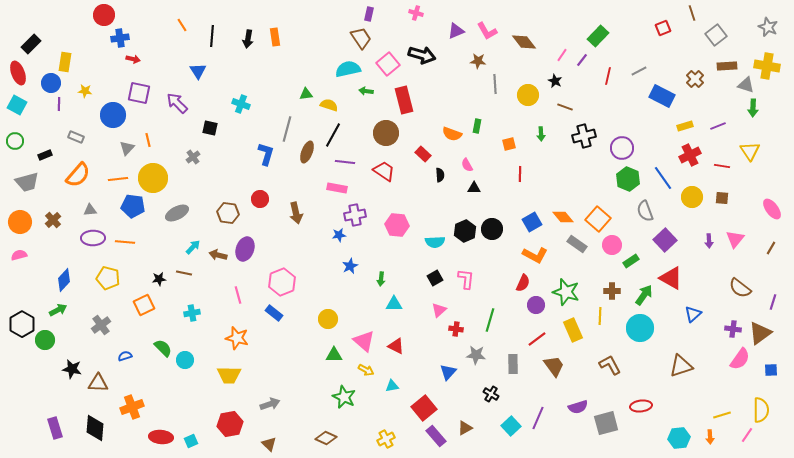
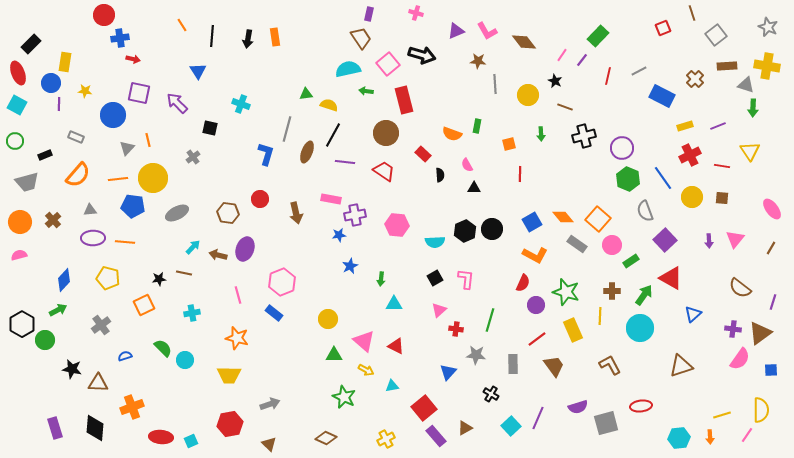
pink rectangle at (337, 188): moved 6 px left, 11 px down
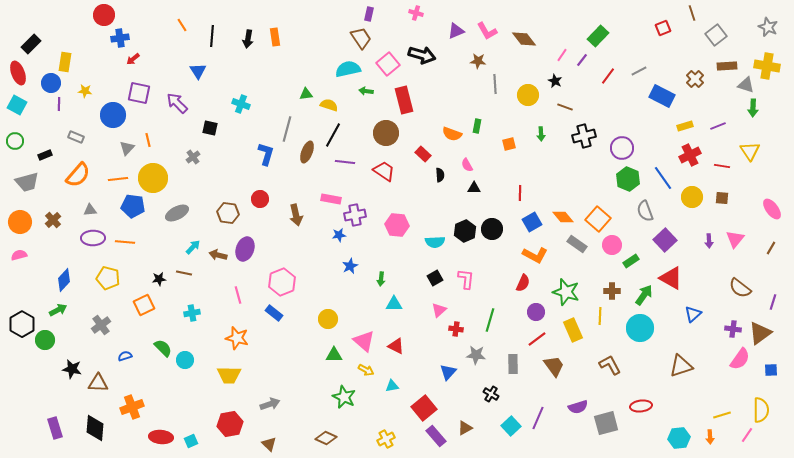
brown diamond at (524, 42): moved 3 px up
red arrow at (133, 59): rotated 128 degrees clockwise
red line at (608, 76): rotated 24 degrees clockwise
red line at (520, 174): moved 19 px down
brown arrow at (296, 213): moved 2 px down
purple circle at (536, 305): moved 7 px down
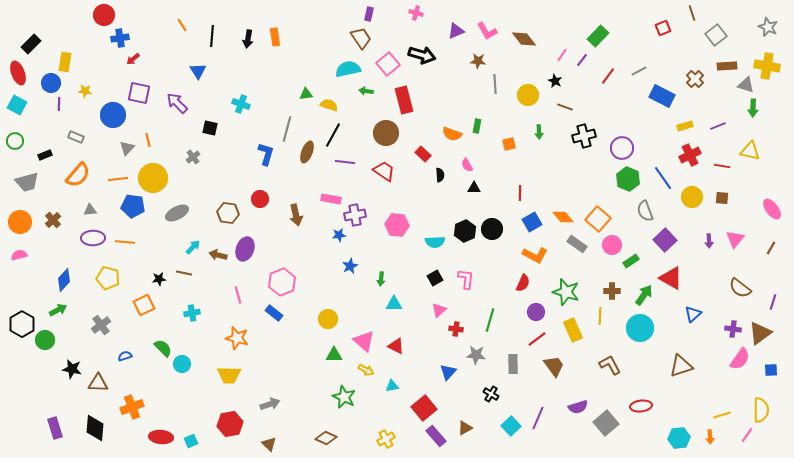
green arrow at (541, 134): moved 2 px left, 2 px up
yellow triangle at (750, 151): rotated 45 degrees counterclockwise
cyan circle at (185, 360): moved 3 px left, 4 px down
gray square at (606, 423): rotated 25 degrees counterclockwise
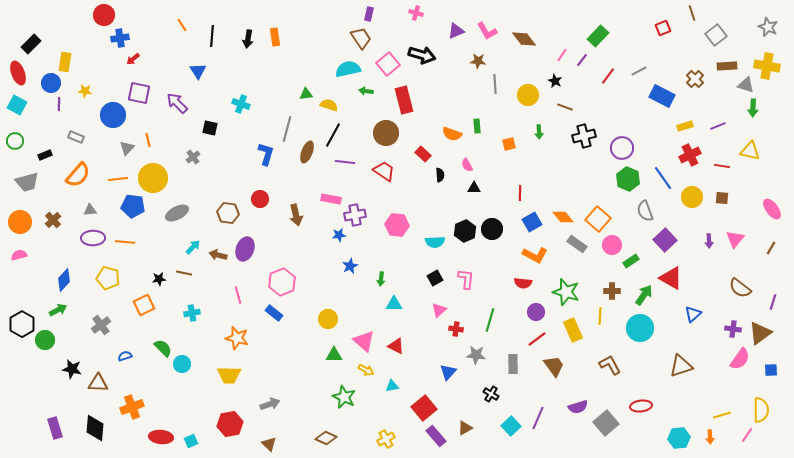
green rectangle at (477, 126): rotated 16 degrees counterclockwise
red semicircle at (523, 283): rotated 72 degrees clockwise
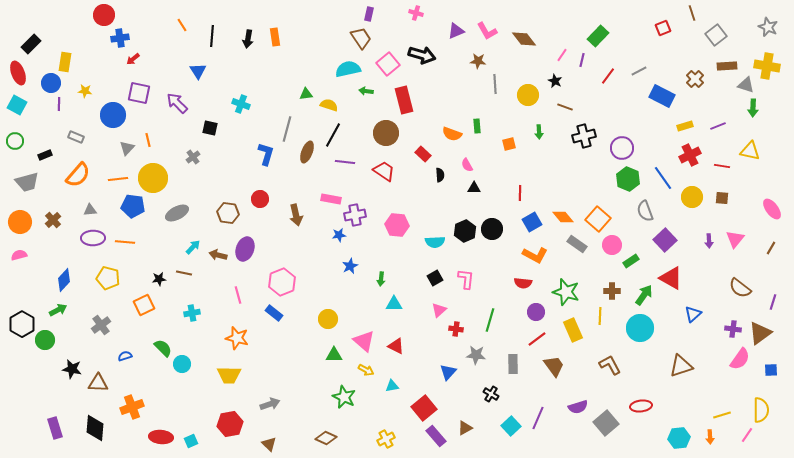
purple line at (582, 60): rotated 24 degrees counterclockwise
